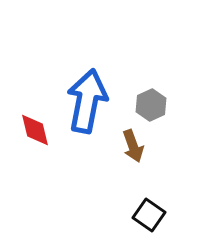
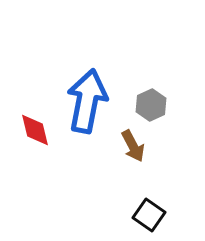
brown arrow: rotated 8 degrees counterclockwise
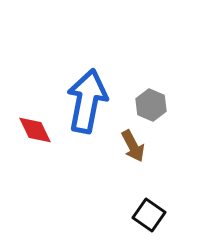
gray hexagon: rotated 12 degrees counterclockwise
red diamond: rotated 12 degrees counterclockwise
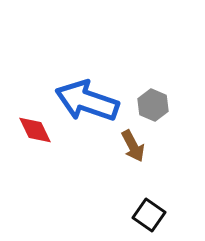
blue arrow: rotated 82 degrees counterclockwise
gray hexagon: moved 2 px right
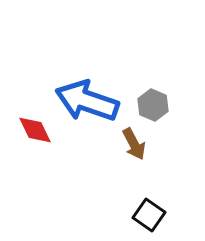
brown arrow: moved 1 px right, 2 px up
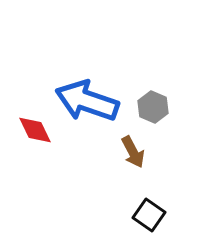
gray hexagon: moved 2 px down
brown arrow: moved 1 px left, 8 px down
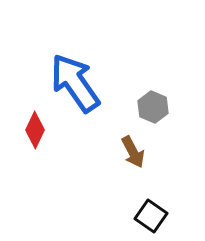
blue arrow: moved 12 px left, 18 px up; rotated 36 degrees clockwise
red diamond: rotated 51 degrees clockwise
black square: moved 2 px right, 1 px down
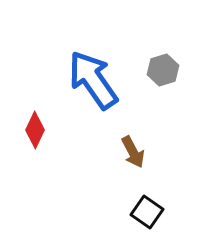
blue arrow: moved 18 px right, 3 px up
gray hexagon: moved 10 px right, 37 px up; rotated 20 degrees clockwise
black square: moved 4 px left, 4 px up
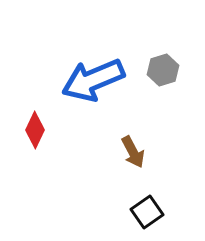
blue arrow: rotated 78 degrees counterclockwise
black square: rotated 20 degrees clockwise
